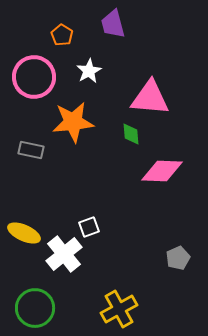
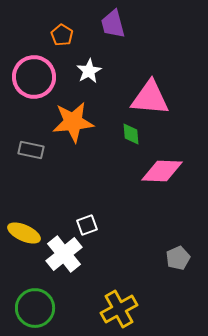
white square: moved 2 px left, 2 px up
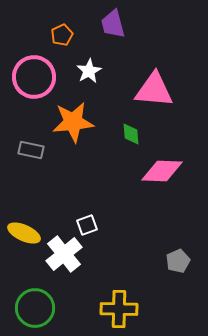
orange pentagon: rotated 15 degrees clockwise
pink triangle: moved 4 px right, 8 px up
gray pentagon: moved 3 px down
yellow cross: rotated 30 degrees clockwise
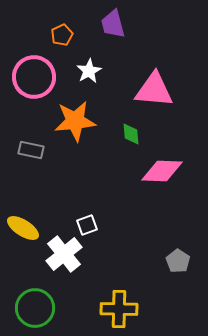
orange star: moved 2 px right, 1 px up
yellow ellipse: moved 1 px left, 5 px up; rotated 8 degrees clockwise
gray pentagon: rotated 15 degrees counterclockwise
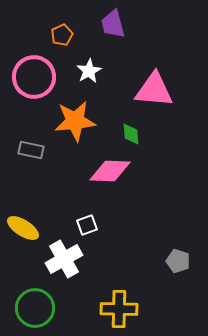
pink diamond: moved 52 px left
white cross: moved 5 px down; rotated 9 degrees clockwise
gray pentagon: rotated 15 degrees counterclockwise
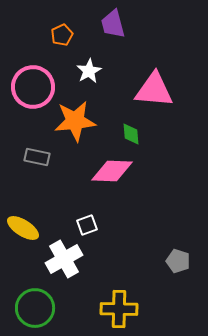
pink circle: moved 1 px left, 10 px down
gray rectangle: moved 6 px right, 7 px down
pink diamond: moved 2 px right
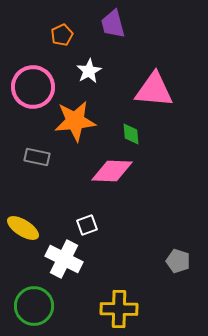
white cross: rotated 33 degrees counterclockwise
green circle: moved 1 px left, 2 px up
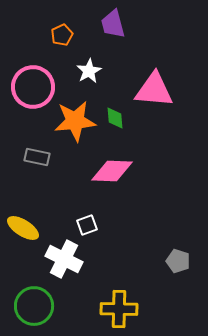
green diamond: moved 16 px left, 16 px up
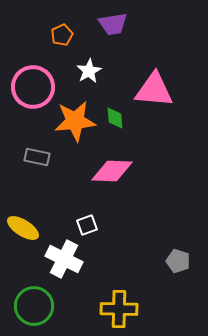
purple trapezoid: rotated 84 degrees counterclockwise
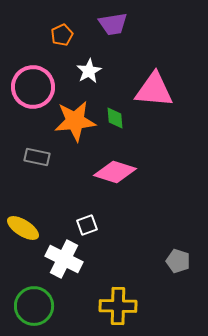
pink diamond: moved 3 px right, 1 px down; rotated 15 degrees clockwise
yellow cross: moved 1 px left, 3 px up
